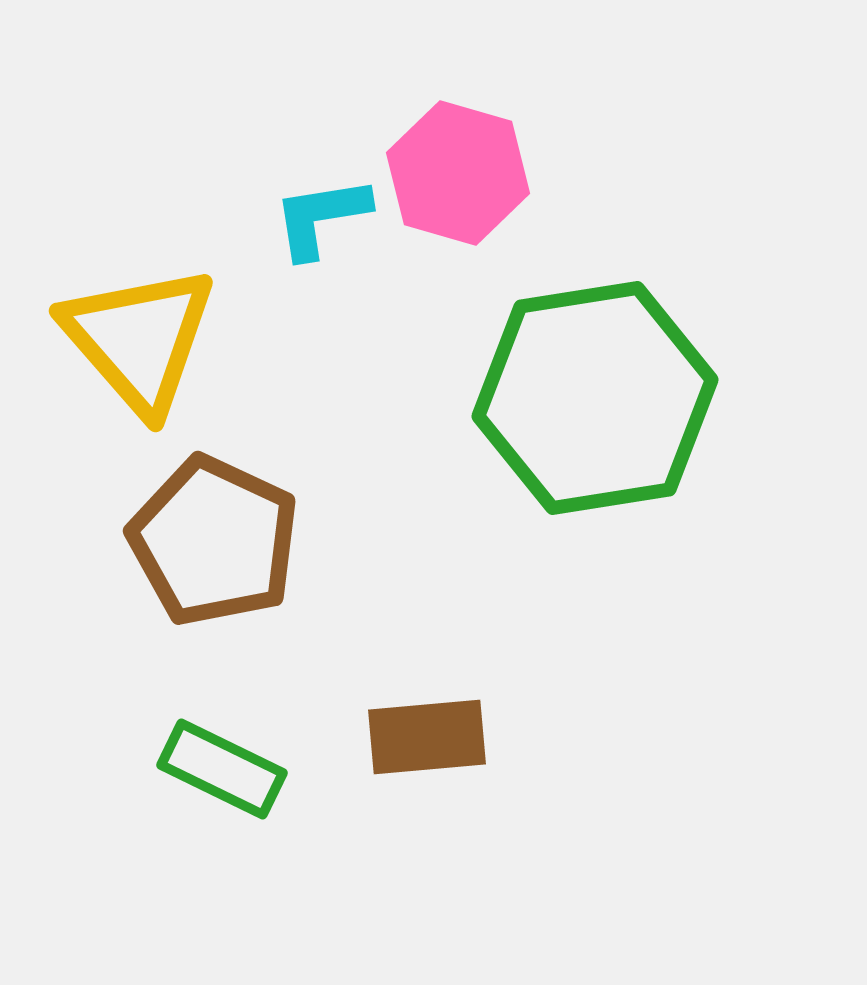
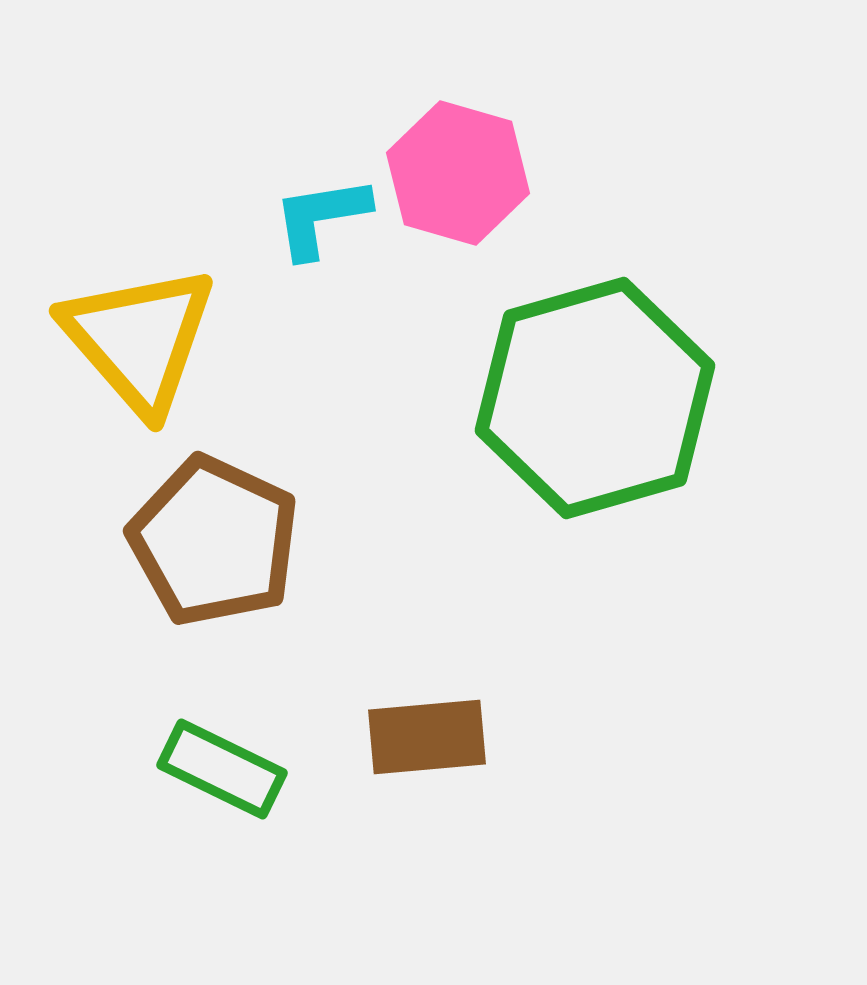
green hexagon: rotated 7 degrees counterclockwise
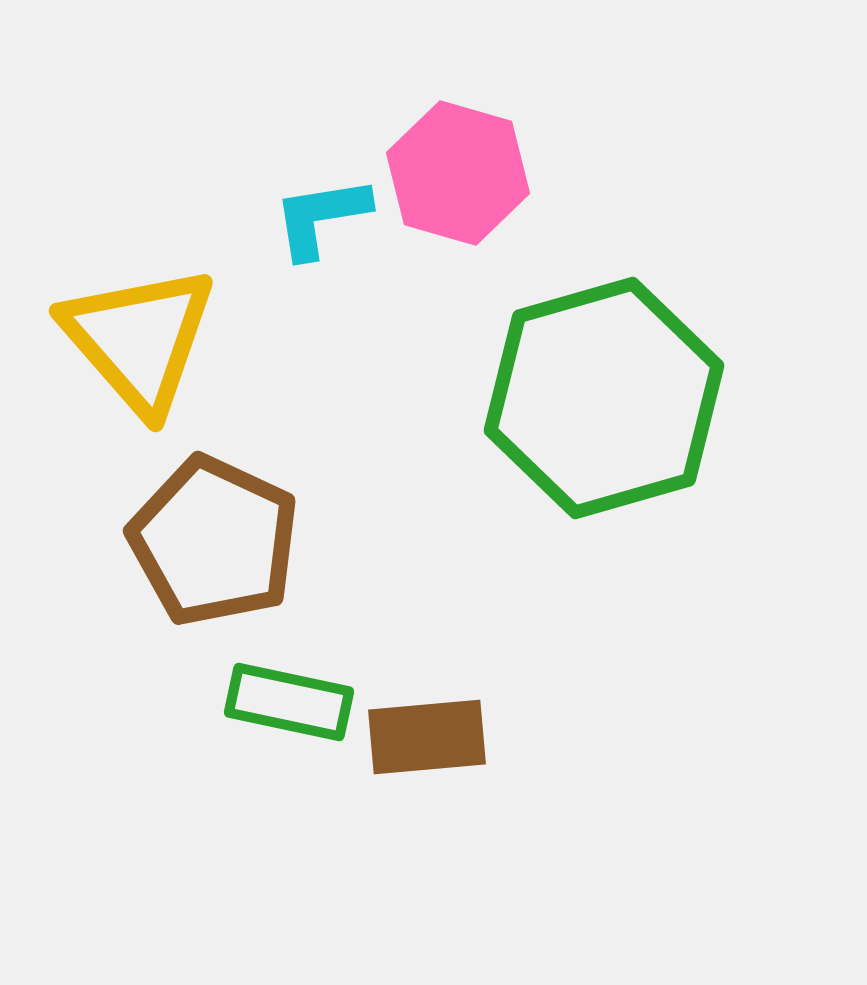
green hexagon: moved 9 px right
green rectangle: moved 67 px right, 67 px up; rotated 14 degrees counterclockwise
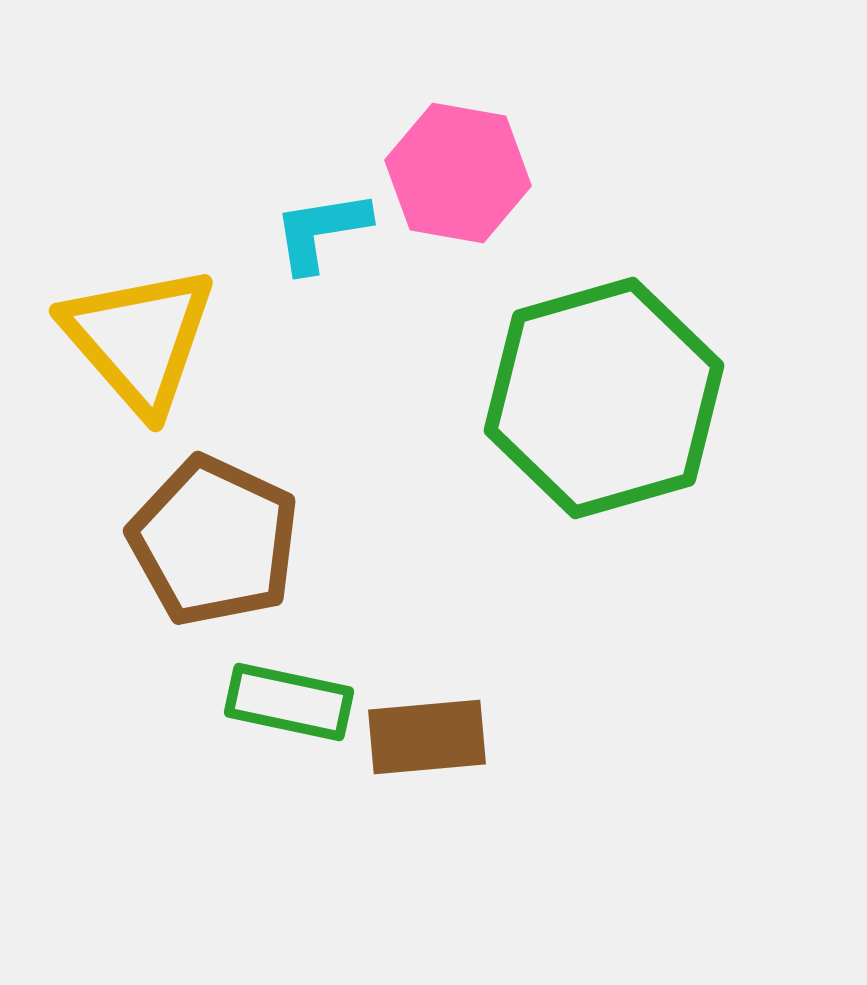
pink hexagon: rotated 6 degrees counterclockwise
cyan L-shape: moved 14 px down
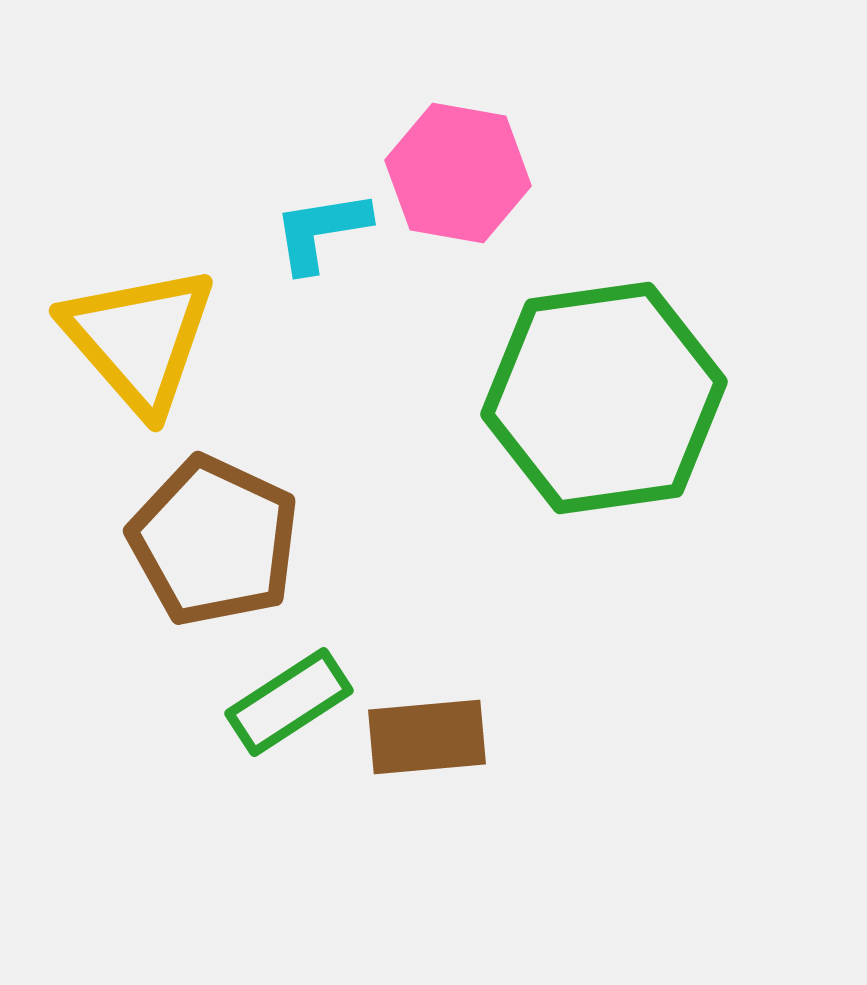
green hexagon: rotated 8 degrees clockwise
green rectangle: rotated 45 degrees counterclockwise
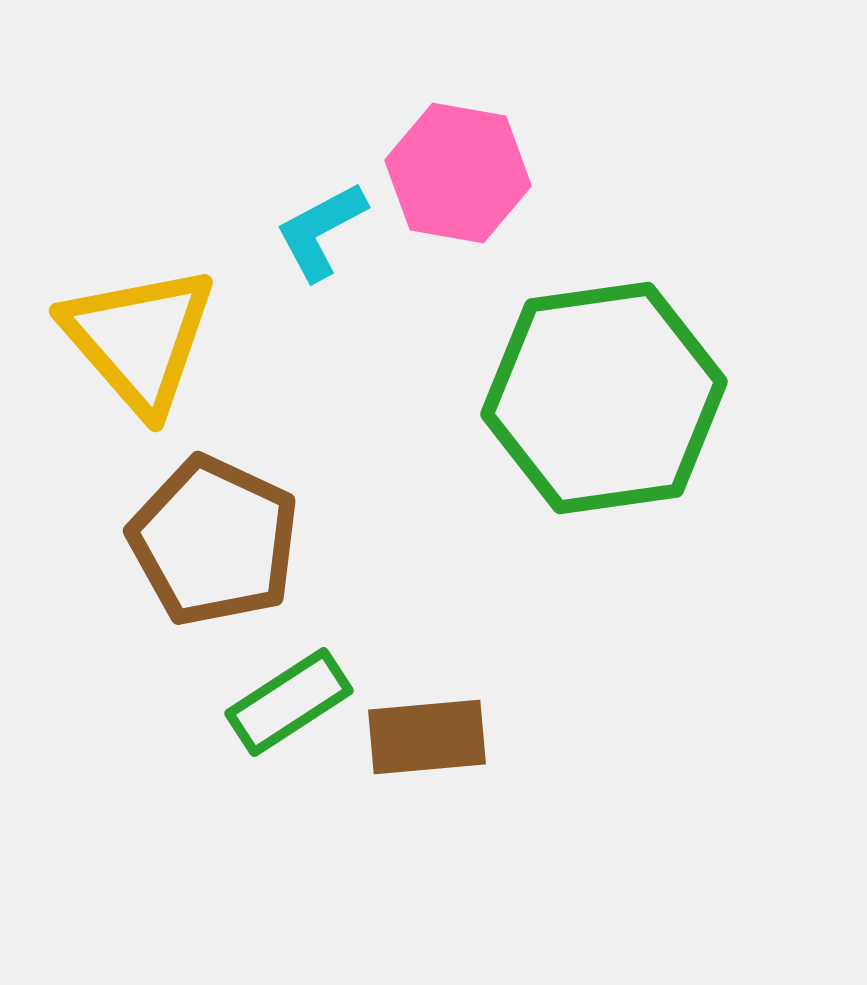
cyan L-shape: rotated 19 degrees counterclockwise
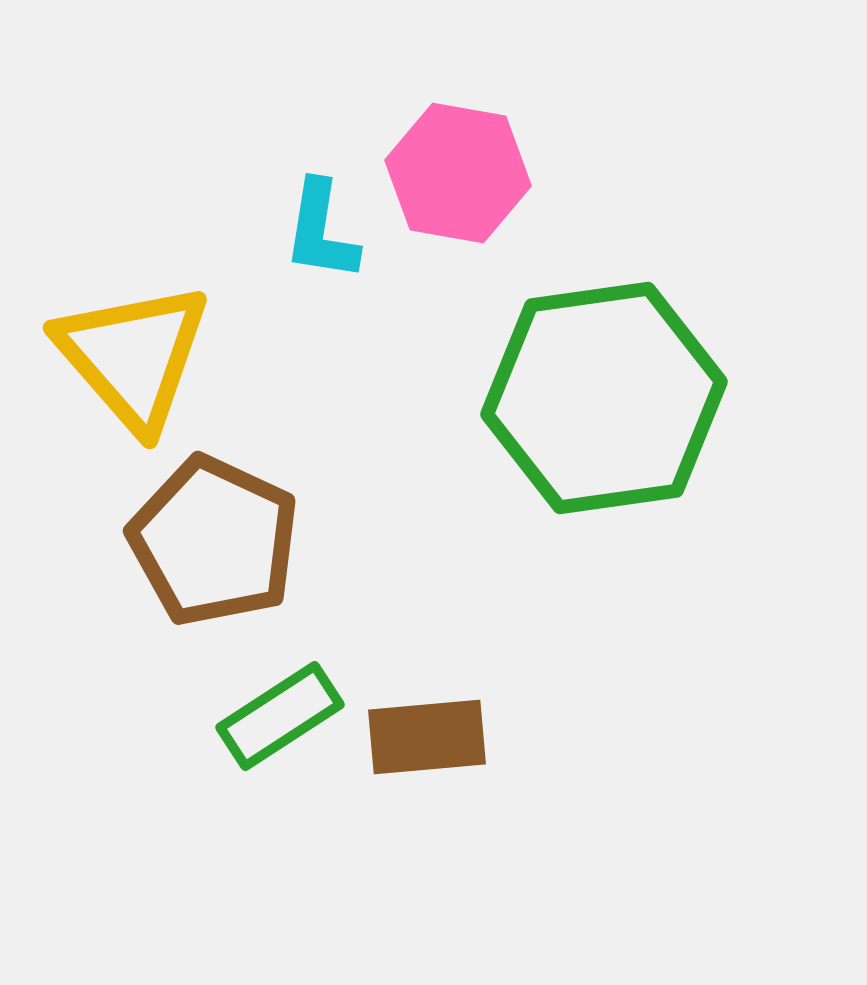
cyan L-shape: rotated 53 degrees counterclockwise
yellow triangle: moved 6 px left, 17 px down
green rectangle: moved 9 px left, 14 px down
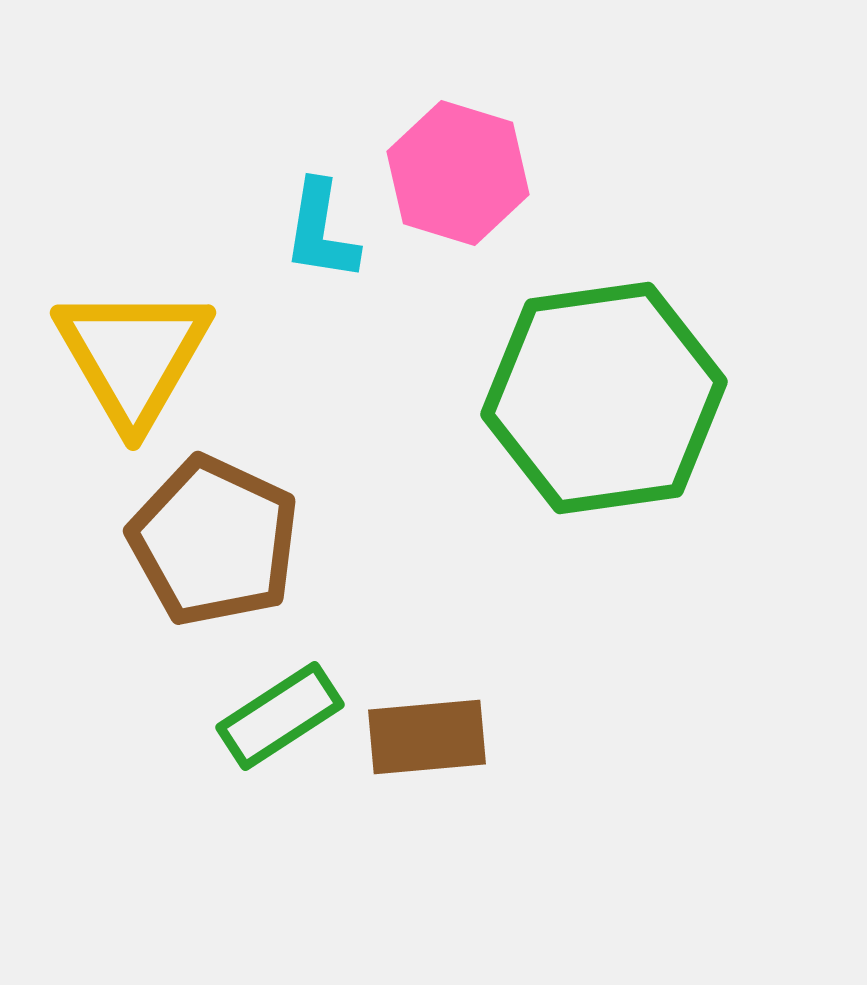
pink hexagon: rotated 7 degrees clockwise
yellow triangle: rotated 11 degrees clockwise
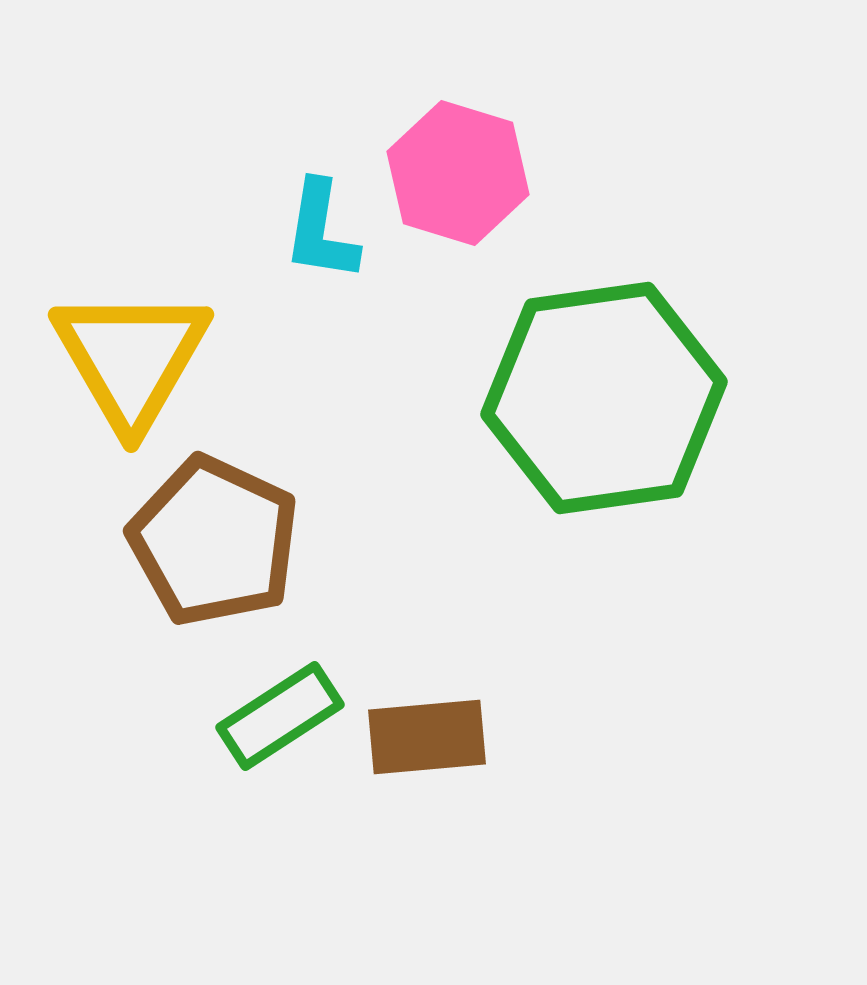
yellow triangle: moved 2 px left, 2 px down
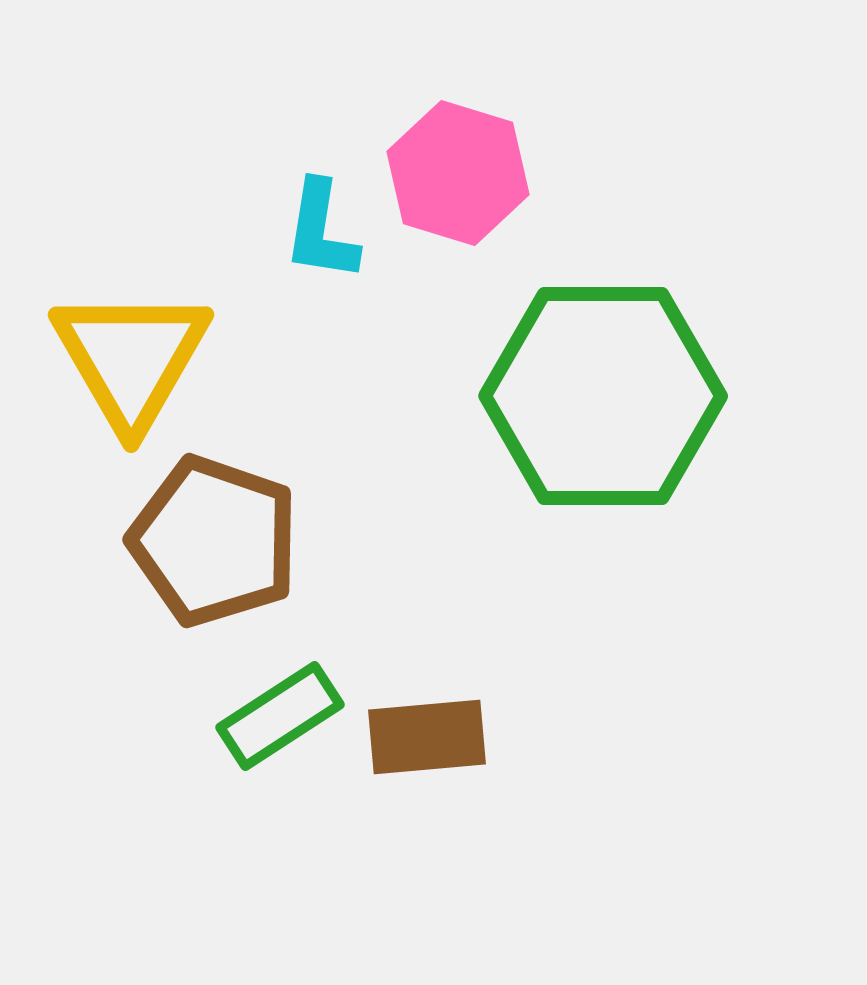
green hexagon: moved 1 px left, 2 px up; rotated 8 degrees clockwise
brown pentagon: rotated 6 degrees counterclockwise
